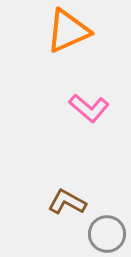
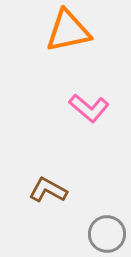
orange triangle: rotated 12 degrees clockwise
brown L-shape: moved 19 px left, 12 px up
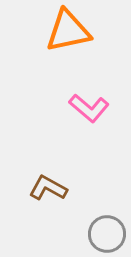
brown L-shape: moved 2 px up
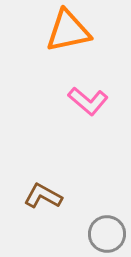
pink L-shape: moved 1 px left, 7 px up
brown L-shape: moved 5 px left, 8 px down
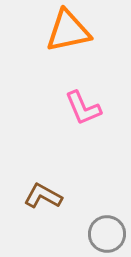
pink L-shape: moved 5 px left, 7 px down; rotated 27 degrees clockwise
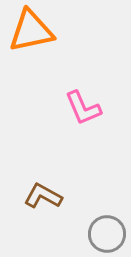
orange triangle: moved 37 px left
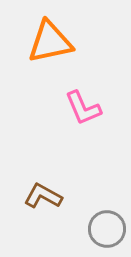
orange triangle: moved 19 px right, 11 px down
gray circle: moved 5 px up
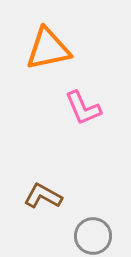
orange triangle: moved 2 px left, 7 px down
gray circle: moved 14 px left, 7 px down
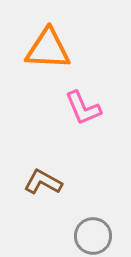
orange triangle: rotated 15 degrees clockwise
brown L-shape: moved 14 px up
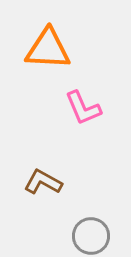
gray circle: moved 2 px left
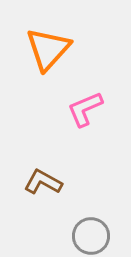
orange triangle: rotated 51 degrees counterclockwise
pink L-shape: moved 2 px right, 1 px down; rotated 90 degrees clockwise
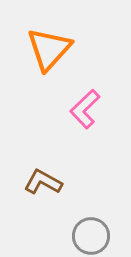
orange triangle: moved 1 px right
pink L-shape: rotated 21 degrees counterclockwise
